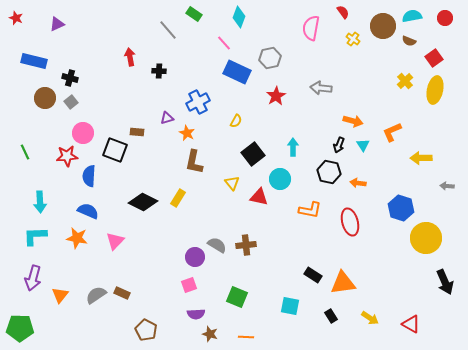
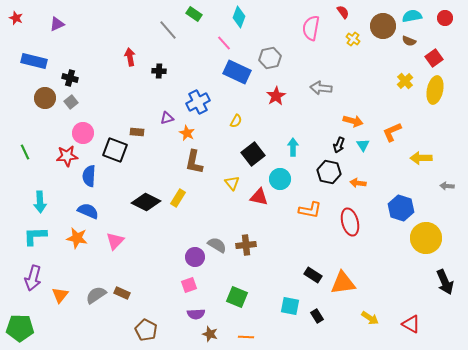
black diamond at (143, 202): moved 3 px right
black rectangle at (331, 316): moved 14 px left
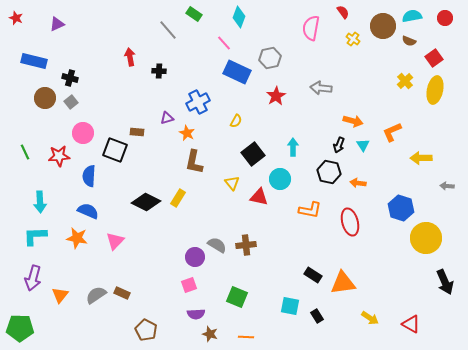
red star at (67, 156): moved 8 px left
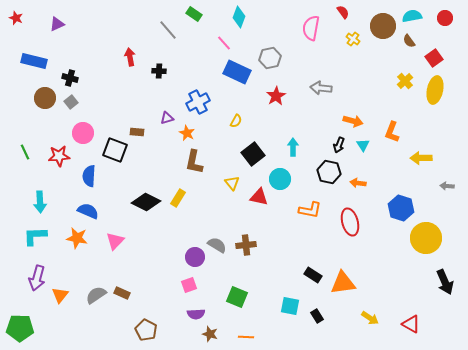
brown semicircle at (409, 41): rotated 32 degrees clockwise
orange L-shape at (392, 132): rotated 45 degrees counterclockwise
purple arrow at (33, 278): moved 4 px right
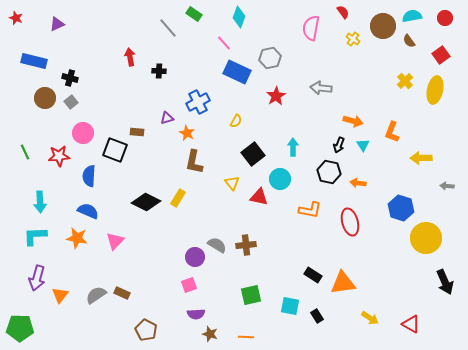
gray line at (168, 30): moved 2 px up
red square at (434, 58): moved 7 px right, 3 px up
green square at (237, 297): moved 14 px right, 2 px up; rotated 35 degrees counterclockwise
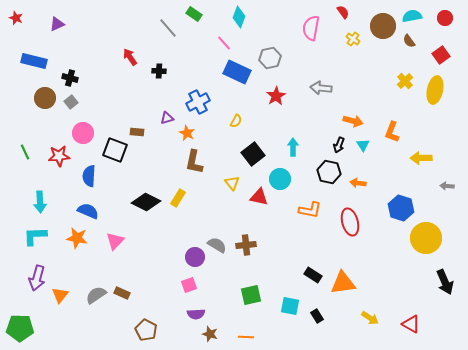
red arrow at (130, 57): rotated 24 degrees counterclockwise
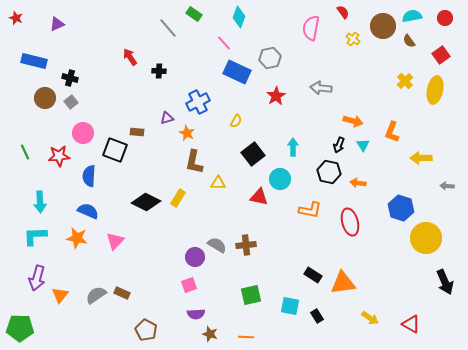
yellow triangle at (232, 183): moved 14 px left; rotated 49 degrees counterclockwise
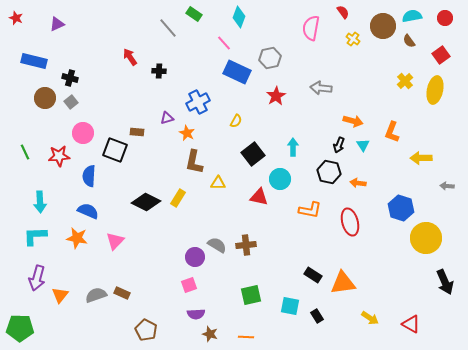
gray semicircle at (96, 295): rotated 15 degrees clockwise
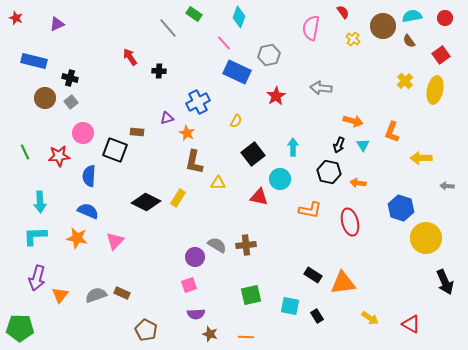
gray hexagon at (270, 58): moved 1 px left, 3 px up
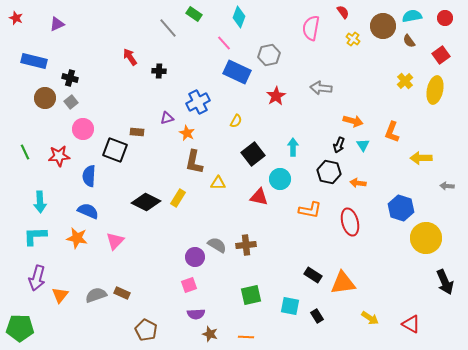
pink circle at (83, 133): moved 4 px up
